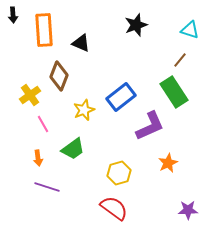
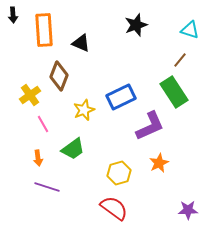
blue rectangle: rotated 12 degrees clockwise
orange star: moved 9 px left
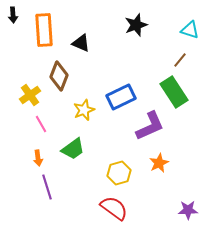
pink line: moved 2 px left
purple line: rotated 55 degrees clockwise
